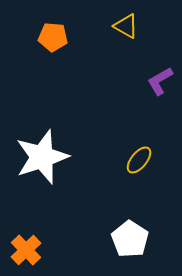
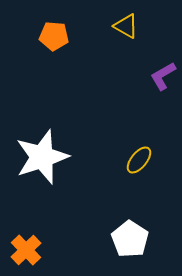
orange pentagon: moved 1 px right, 1 px up
purple L-shape: moved 3 px right, 5 px up
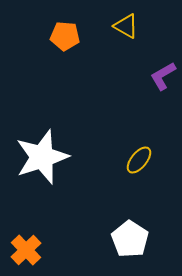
orange pentagon: moved 11 px right
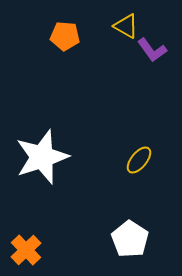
purple L-shape: moved 11 px left, 26 px up; rotated 96 degrees counterclockwise
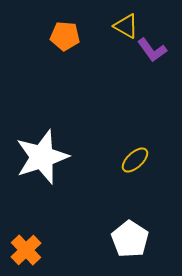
yellow ellipse: moved 4 px left; rotated 8 degrees clockwise
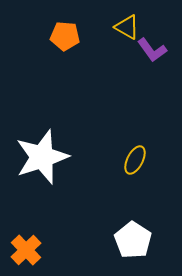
yellow triangle: moved 1 px right, 1 px down
yellow ellipse: rotated 20 degrees counterclockwise
white pentagon: moved 3 px right, 1 px down
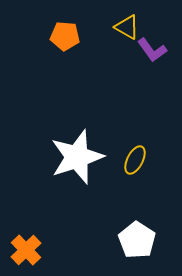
white star: moved 35 px right
white pentagon: moved 4 px right
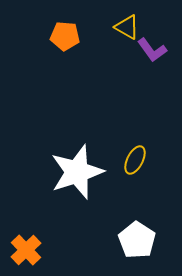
white star: moved 15 px down
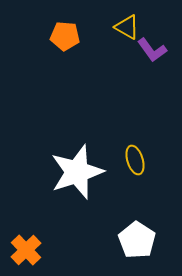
yellow ellipse: rotated 44 degrees counterclockwise
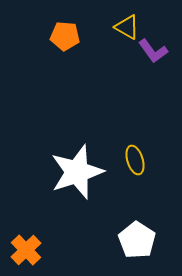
purple L-shape: moved 1 px right, 1 px down
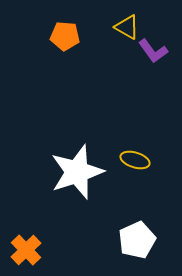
yellow ellipse: rotated 56 degrees counterclockwise
white pentagon: rotated 15 degrees clockwise
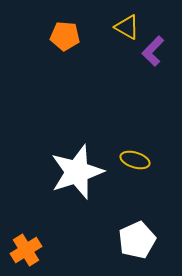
purple L-shape: rotated 80 degrees clockwise
orange cross: rotated 12 degrees clockwise
